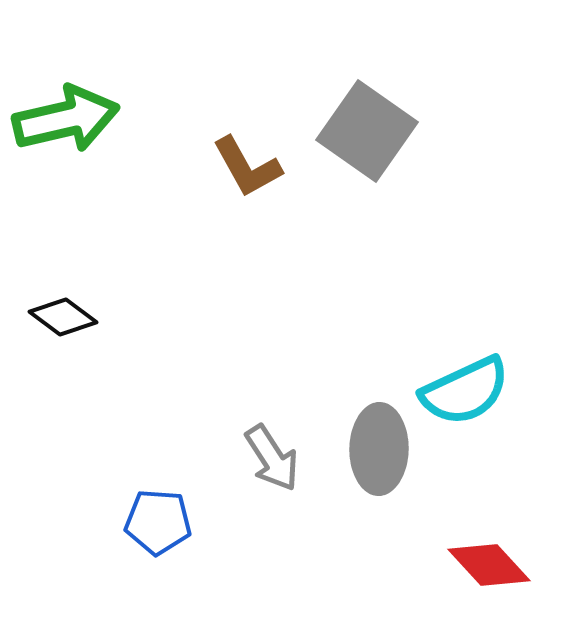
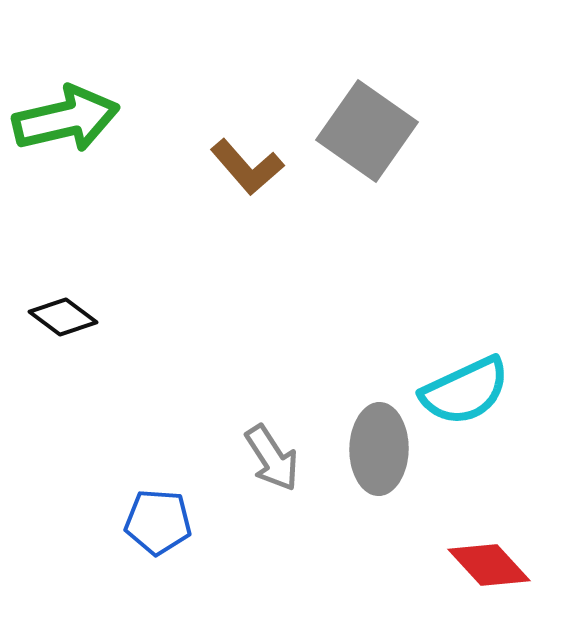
brown L-shape: rotated 12 degrees counterclockwise
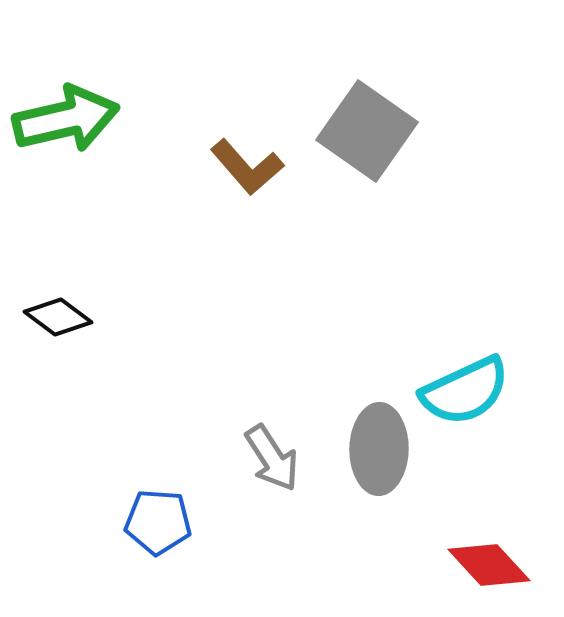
black diamond: moved 5 px left
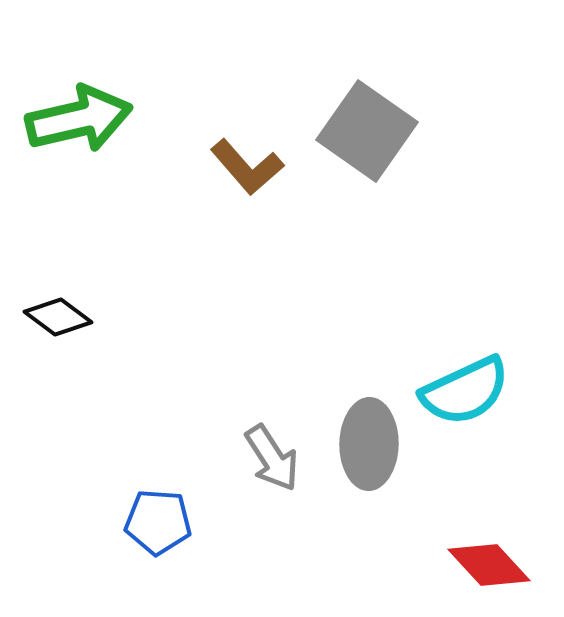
green arrow: moved 13 px right
gray ellipse: moved 10 px left, 5 px up
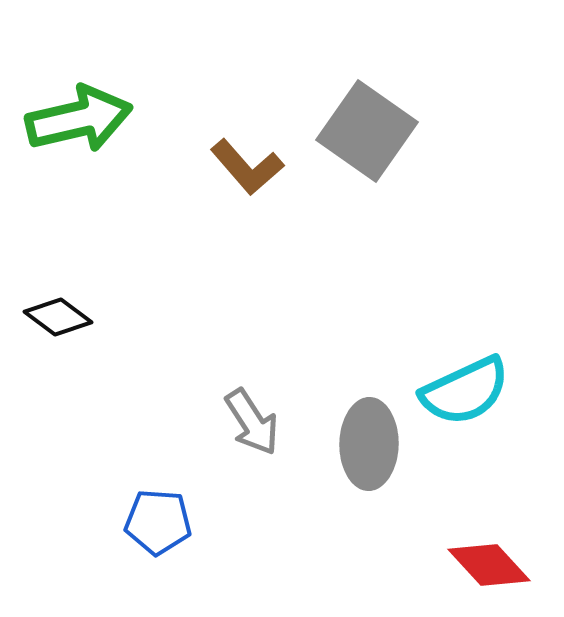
gray arrow: moved 20 px left, 36 px up
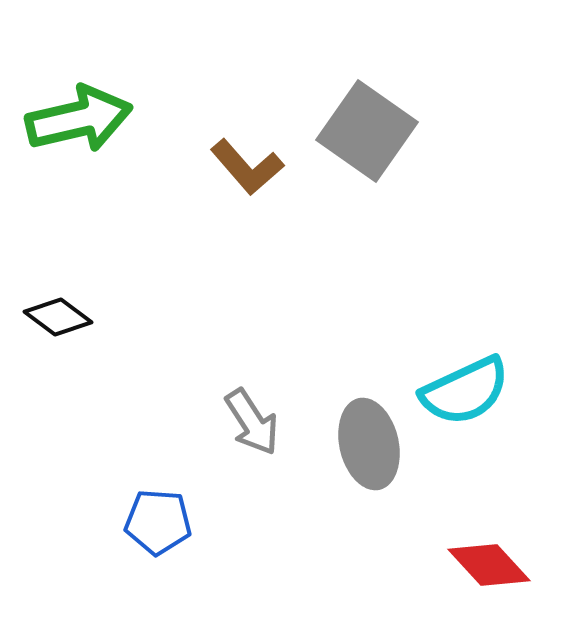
gray ellipse: rotated 14 degrees counterclockwise
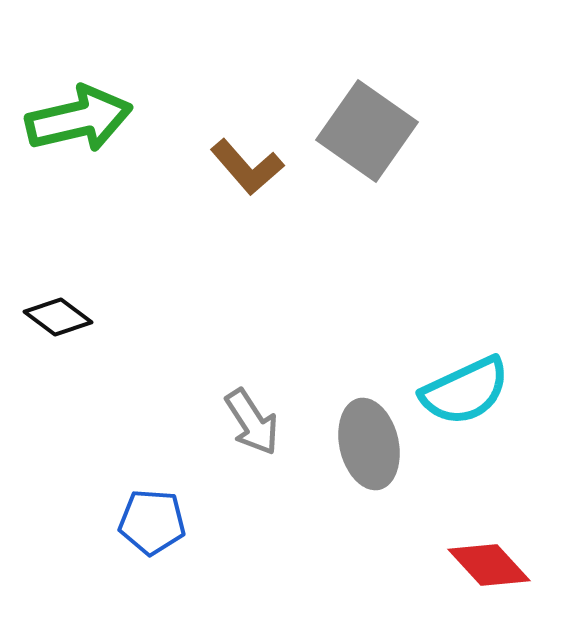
blue pentagon: moved 6 px left
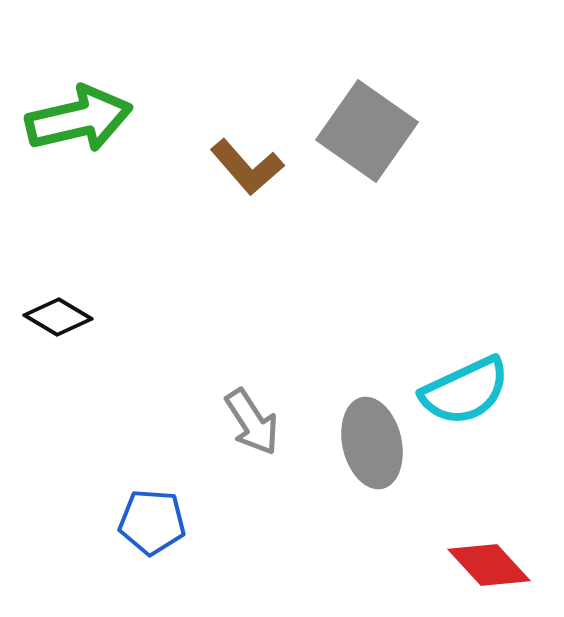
black diamond: rotated 6 degrees counterclockwise
gray ellipse: moved 3 px right, 1 px up
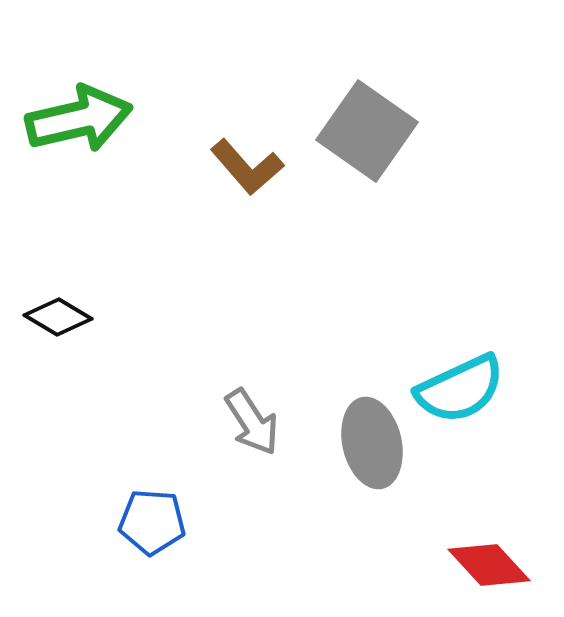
cyan semicircle: moved 5 px left, 2 px up
